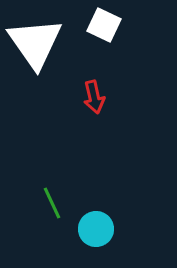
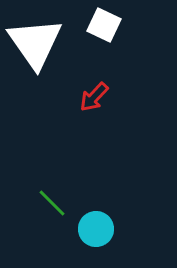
red arrow: rotated 56 degrees clockwise
green line: rotated 20 degrees counterclockwise
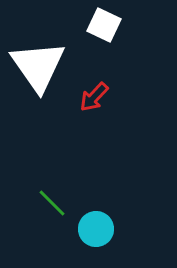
white triangle: moved 3 px right, 23 px down
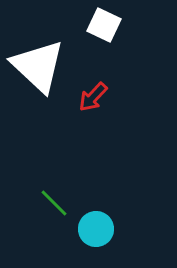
white triangle: rotated 12 degrees counterclockwise
red arrow: moved 1 px left
green line: moved 2 px right
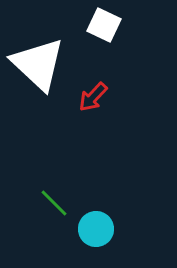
white triangle: moved 2 px up
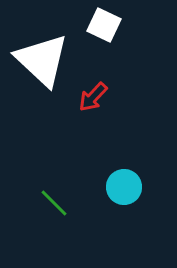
white triangle: moved 4 px right, 4 px up
cyan circle: moved 28 px right, 42 px up
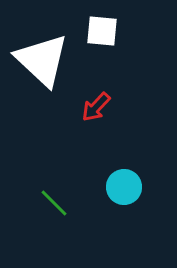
white square: moved 2 px left, 6 px down; rotated 20 degrees counterclockwise
red arrow: moved 3 px right, 10 px down
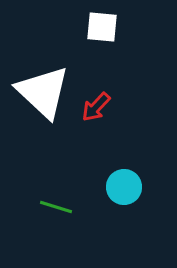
white square: moved 4 px up
white triangle: moved 1 px right, 32 px down
green line: moved 2 px right, 4 px down; rotated 28 degrees counterclockwise
